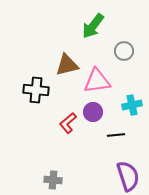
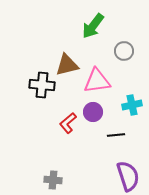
black cross: moved 6 px right, 5 px up
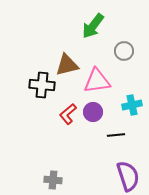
red L-shape: moved 9 px up
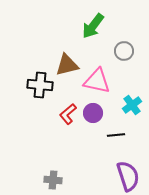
pink triangle: rotated 20 degrees clockwise
black cross: moved 2 px left
cyan cross: rotated 24 degrees counterclockwise
purple circle: moved 1 px down
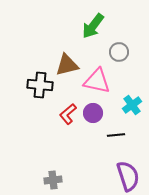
gray circle: moved 5 px left, 1 px down
gray cross: rotated 12 degrees counterclockwise
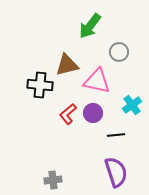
green arrow: moved 3 px left
purple semicircle: moved 12 px left, 4 px up
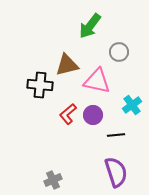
purple circle: moved 2 px down
gray cross: rotated 18 degrees counterclockwise
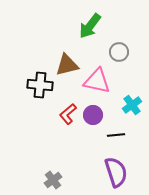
gray cross: rotated 12 degrees counterclockwise
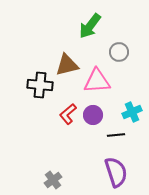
pink triangle: rotated 16 degrees counterclockwise
cyan cross: moved 7 px down; rotated 12 degrees clockwise
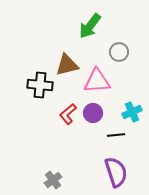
purple circle: moved 2 px up
